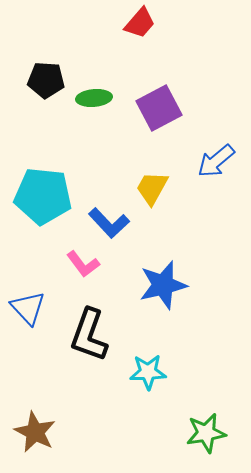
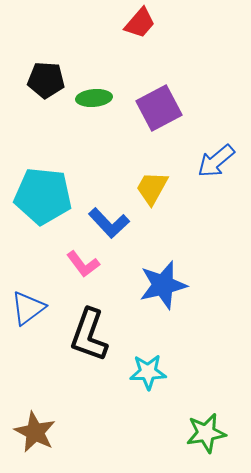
blue triangle: rotated 36 degrees clockwise
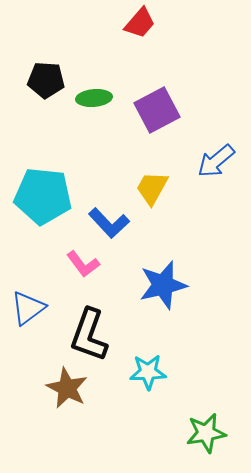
purple square: moved 2 px left, 2 px down
brown star: moved 32 px right, 44 px up
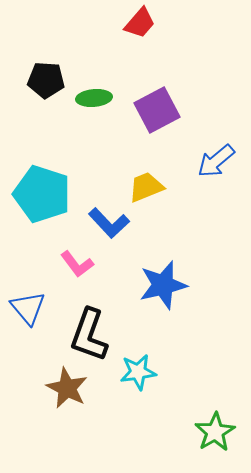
yellow trapezoid: moved 6 px left, 1 px up; rotated 39 degrees clockwise
cyan pentagon: moved 1 px left, 2 px up; rotated 12 degrees clockwise
pink L-shape: moved 6 px left
blue triangle: rotated 33 degrees counterclockwise
cyan star: moved 10 px left; rotated 6 degrees counterclockwise
green star: moved 9 px right, 1 px up; rotated 21 degrees counterclockwise
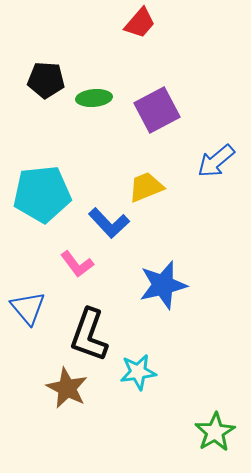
cyan pentagon: rotated 24 degrees counterclockwise
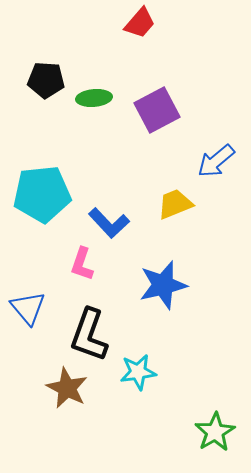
yellow trapezoid: moved 29 px right, 17 px down
pink L-shape: moved 5 px right; rotated 56 degrees clockwise
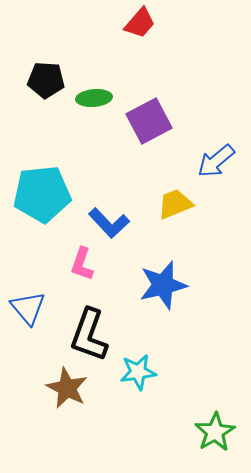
purple square: moved 8 px left, 11 px down
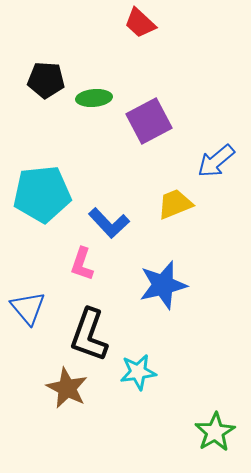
red trapezoid: rotated 92 degrees clockwise
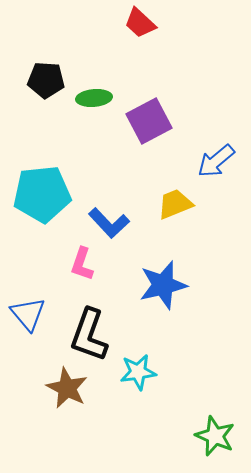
blue triangle: moved 6 px down
green star: moved 4 px down; rotated 18 degrees counterclockwise
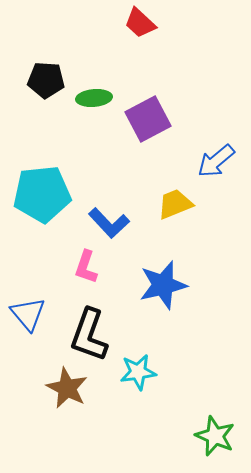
purple square: moved 1 px left, 2 px up
pink L-shape: moved 4 px right, 3 px down
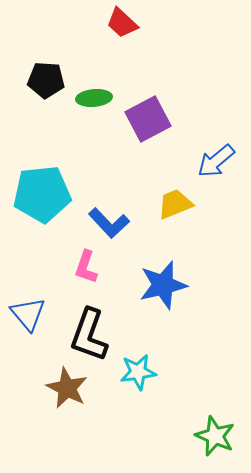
red trapezoid: moved 18 px left
